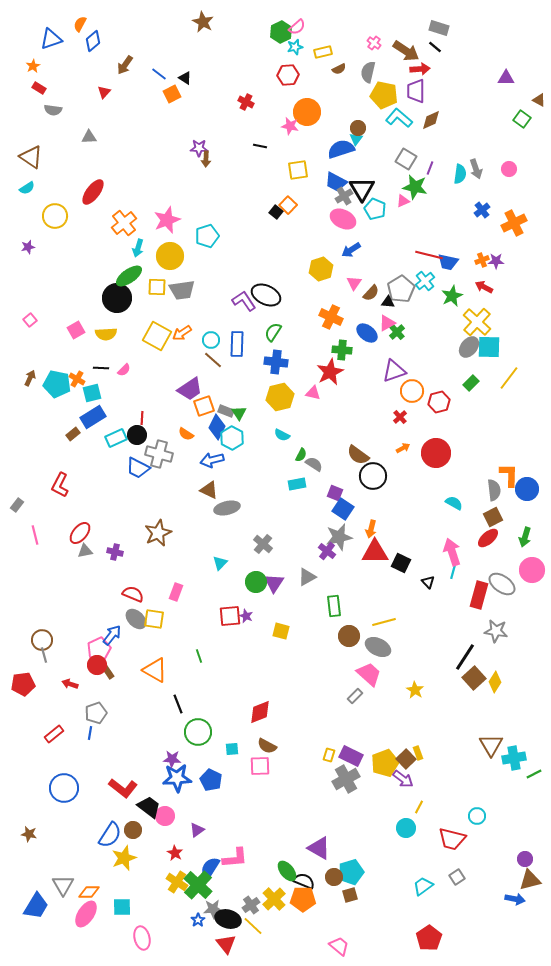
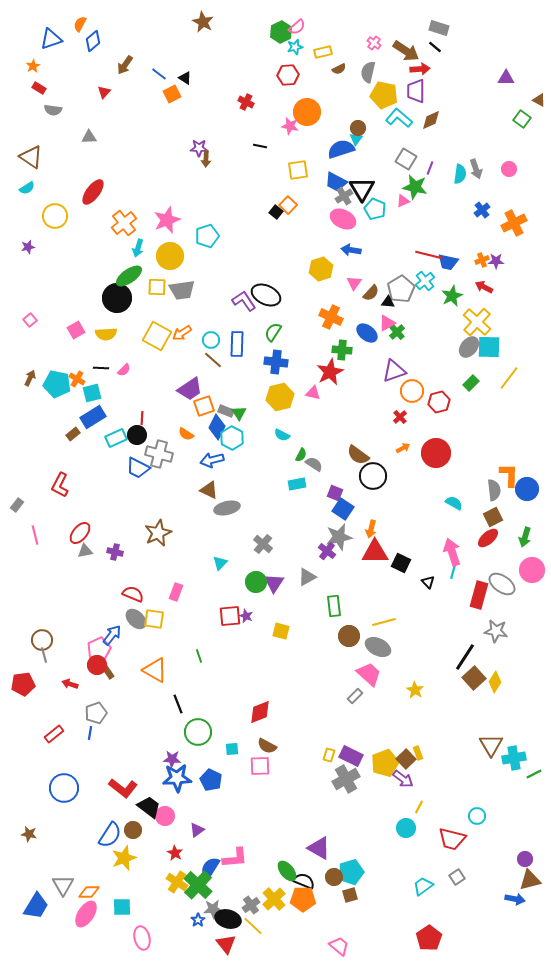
blue arrow at (351, 250): rotated 42 degrees clockwise
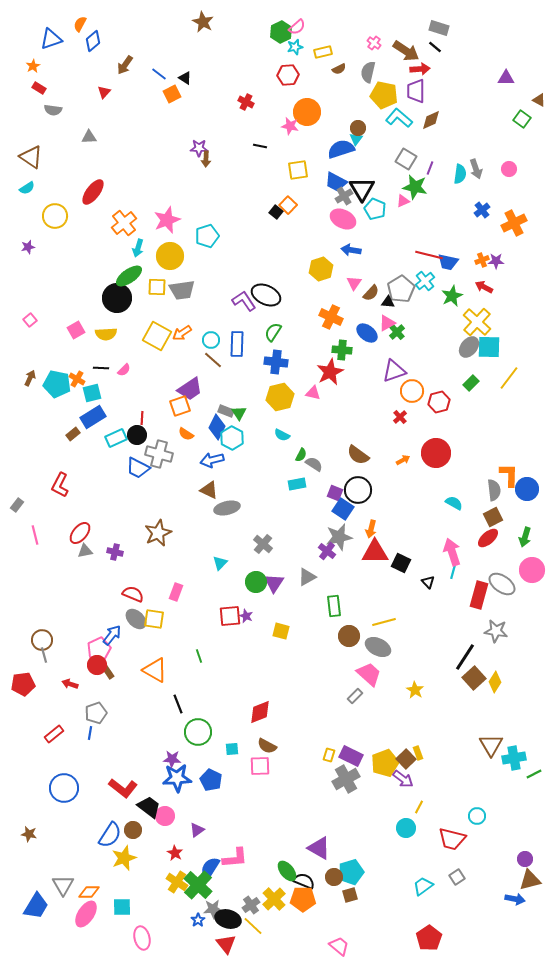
orange square at (204, 406): moved 24 px left
orange arrow at (403, 448): moved 12 px down
black circle at (373, 476): moved 15 px left, 14 px down
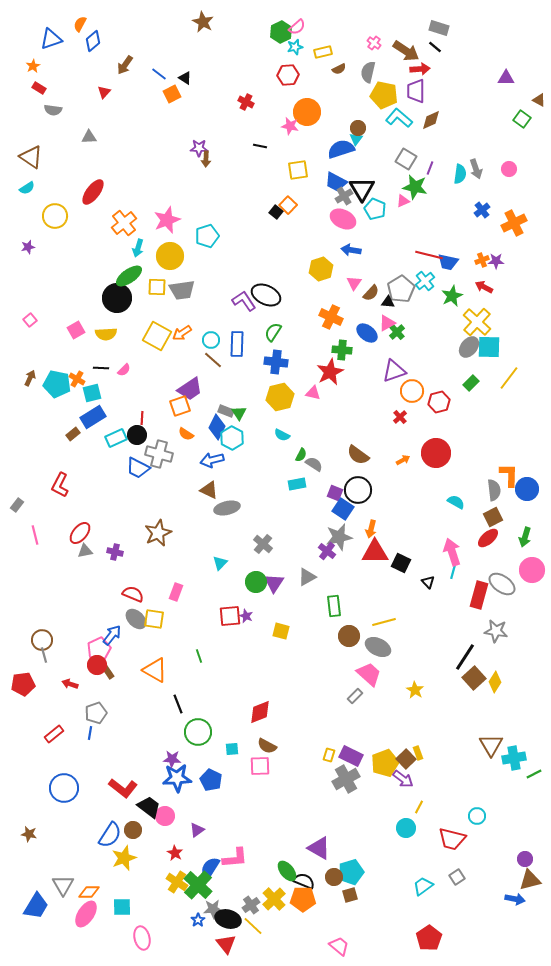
cyan semicircle at (454, 503): moved 2 px right, 1 px up
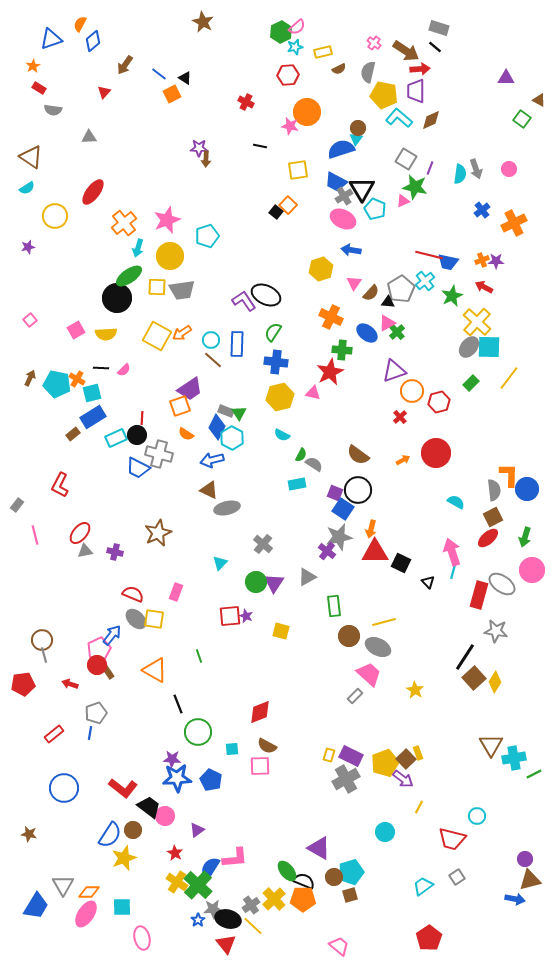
cyan circle at (406, 828): moved 21 px left, 4 px down
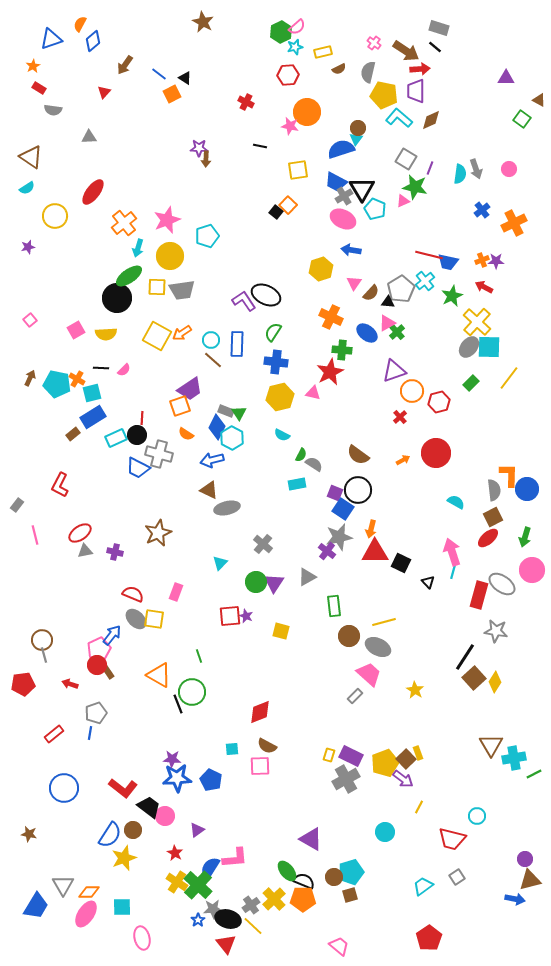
red ellipse at (80, 533): rotated 15 degrees clockwise
orange triangle at (155, 670): moved 4 px right, 5 px down
green circle at (198, 732): moved 6 px left, 40 px up
purple triangle at (319, 848): moved 8 px left, 9 px up
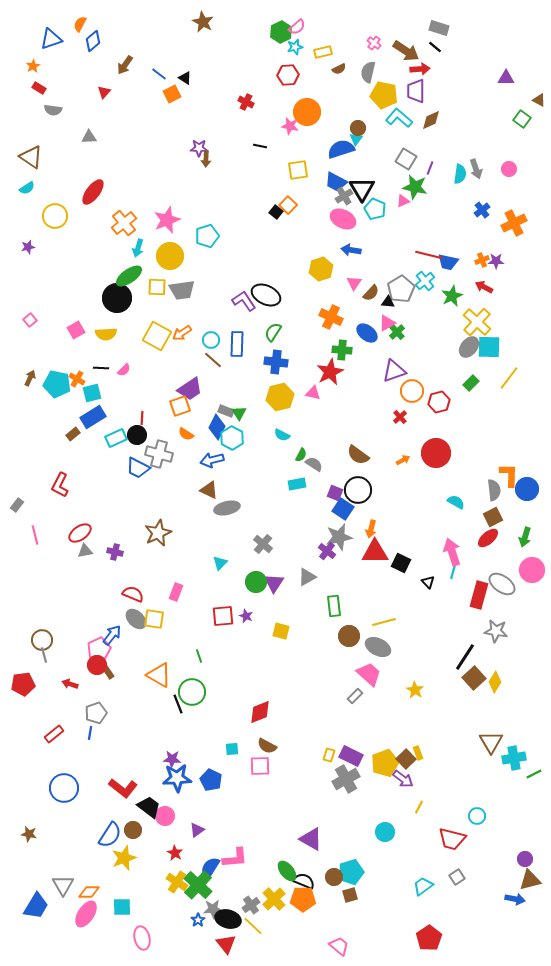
red square at (230, 616): moved 7 px left
brown triangle at (491, 745): moved 3 px up
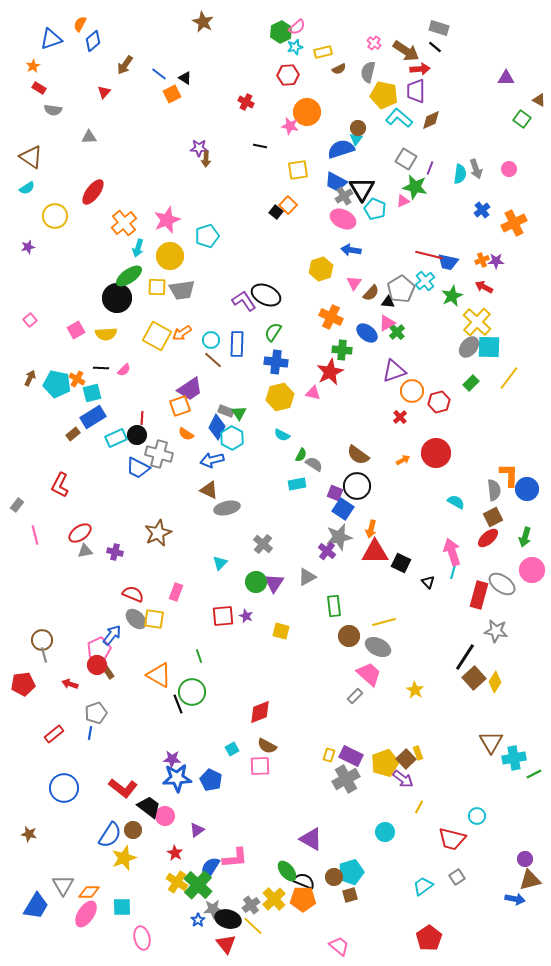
black circle at (358, 490): moved 1 px left, 4 px up
cyan square at (232, 749): rotated 24 degrees counterclockwise
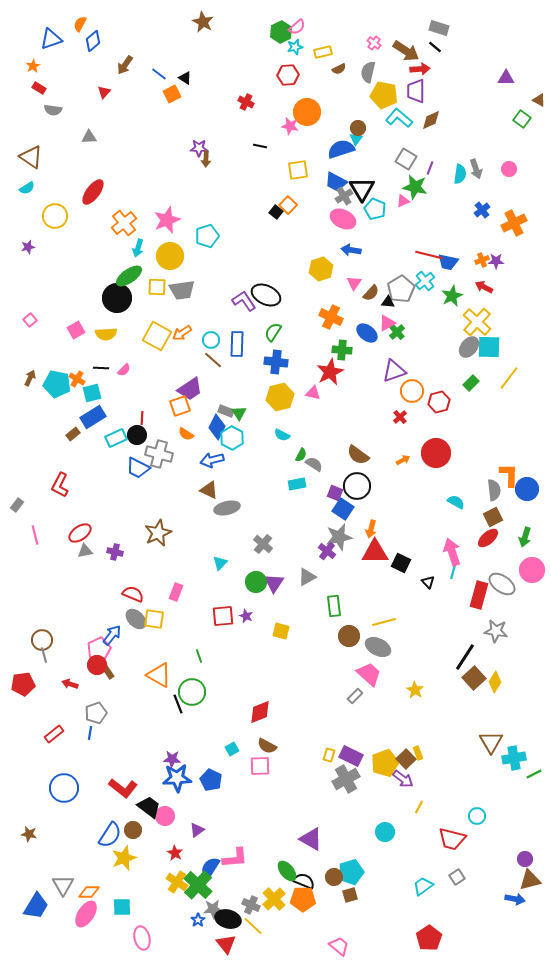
gray cross at (251, 905): rotated 30 degrees counterclockwise
